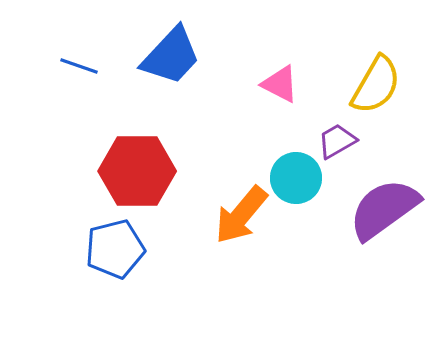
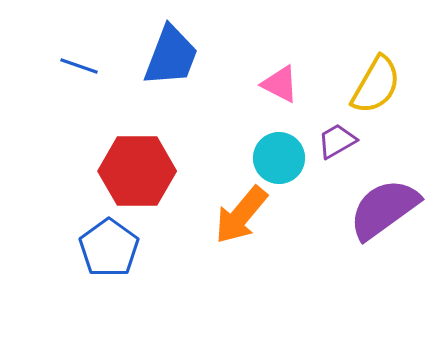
blue trapezoid: rotated 22 degrees counterclockwise
cyan circle: moved 17 px left, 20 px up
blue pentagon: moved 6 px left, 1 px up; rotated 22 degrees counterclockwise
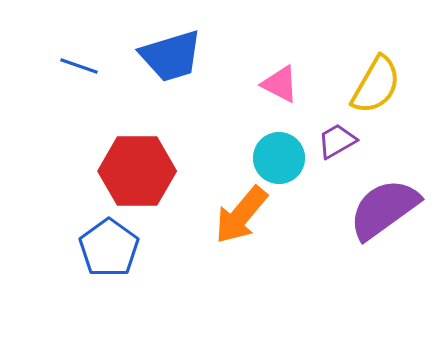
blue trapezoid: rotated 52 degrees clockwise
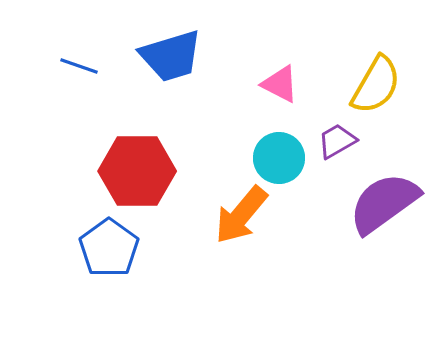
purple semicircle: moved 6 px up
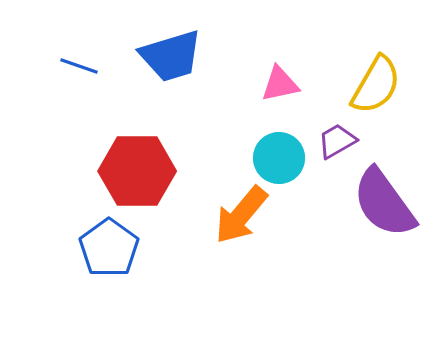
pink triangle: rotated 39 degrees counterclockwise
purple semicircle: rotated 90 degrees counterclockwise
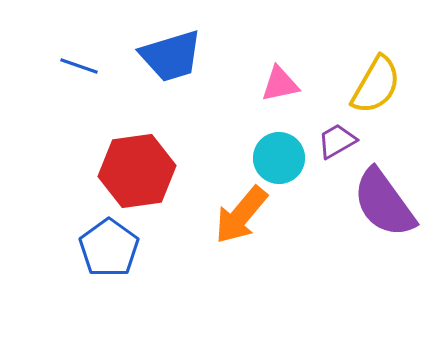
red hexagon: rotated 8 degrees counterclockwise
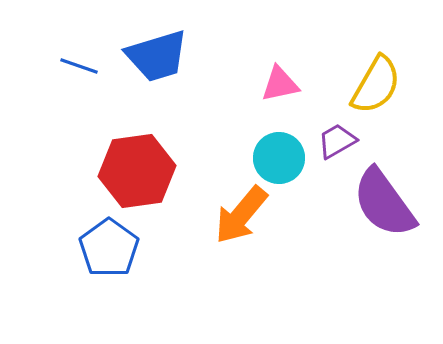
blue trapezoid: moved 14 px left
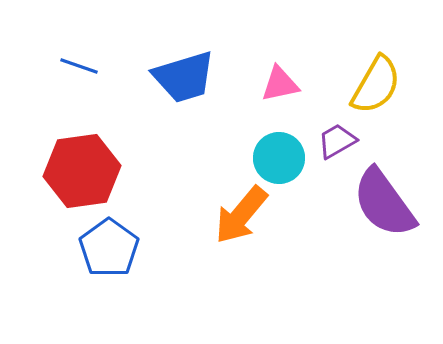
blue trapezoid: moved 27 px right, 21 px down
red hexagon: moved 55 px left
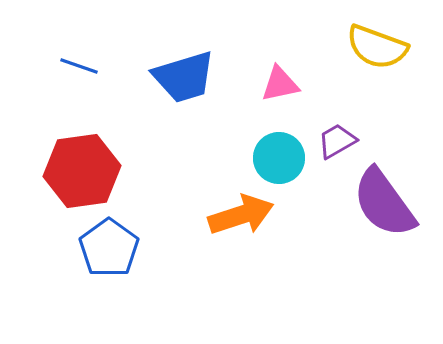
yellow semicircle: moved 1 px right, 38 px up; rotated 80 degrees clockwise
orange arrow: rotated 148 degrees counterclockwise
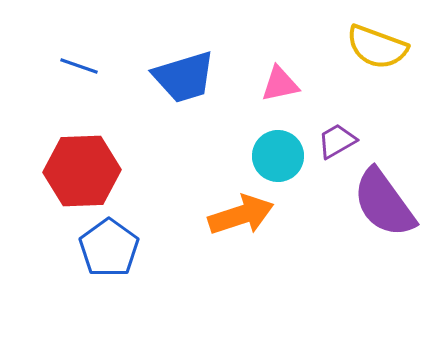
cyan circle: moved 1 px left, 2 px up
red hexagon: rotated 6 degrees clockwise
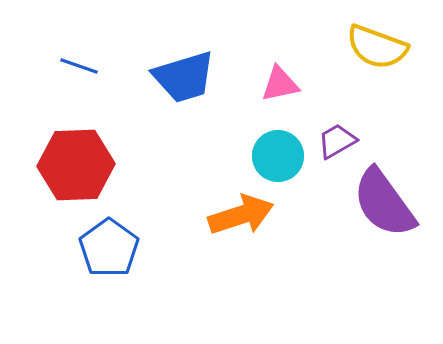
red hexagon: moved 6 px left, 6 px up
